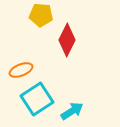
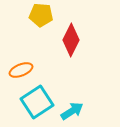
red diamond: moved 4 px right
cyan square: moved 3 px down
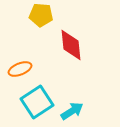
red diamond: moved 5 px down; rotated 32 degrees counterclockwise
orange ellipse: moved 1 px left, 1 px up
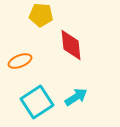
orange ellipse: moved 8 px up
cyan arrow: moved 4 px right, 14 px up
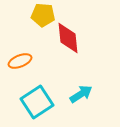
yellow pentagon: moved 2 px right
red diamond: moved 3 px left, 7 px up
cyan arrow: moved 5 px right, 3 px up
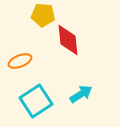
red diamond: moved 2 px down
cyan square: moved 1 px left, 1 px up
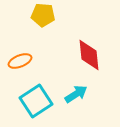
red diamond: moved 21 px right, 15 px down
cyan arrow: moved 5 px left
